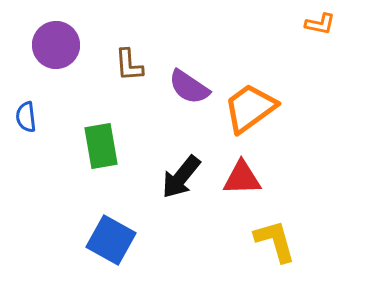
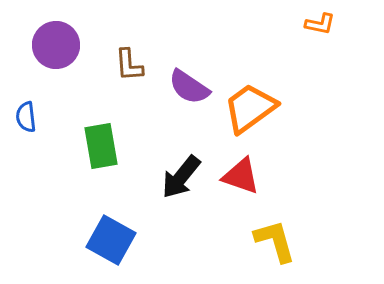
red triangle: moved 1 px left, 2 px up; rotated 21 degrees clockwise
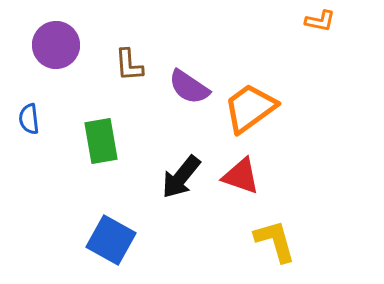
orange L-shape: moved 3 px up
blue semicircle: moved 3 px right, 2 px down
green rectangle: moved 5 px up
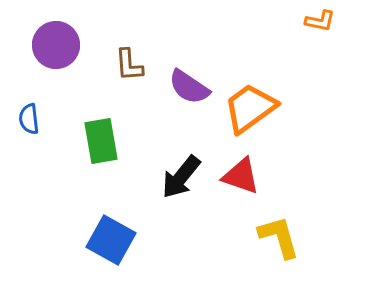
yellow L-shape: moved 4 px right, 4 px up
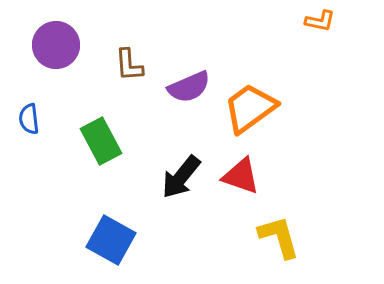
purple semicircle: rotated 57 degrees counterclockwise
green rectangle: rotated 18 degrees counterclockwise
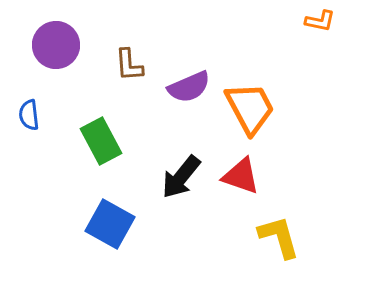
orange trapezoid: rotated 98 degrees clockwise
blue semicircle: moved 4 px up
blue square: moved 1 px left, 16 px up
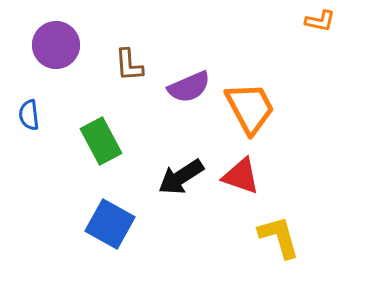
black arrow: rotated 18 degrees clockwise
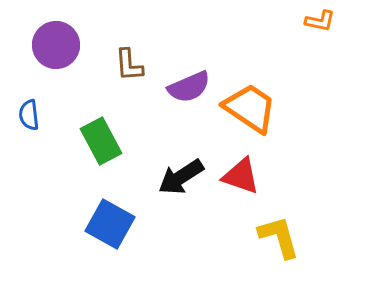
orange trapezoid: rotated 28 degrees counterclockwise
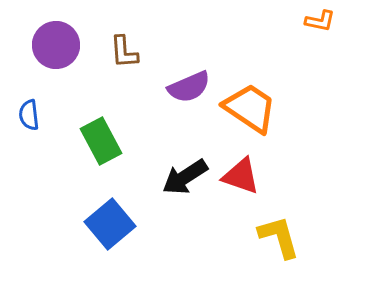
brown L-shape: moved 5 px left, 13 px up
black arrow: moved 4 px right
blue square: rotated 21 degrees clockwise
